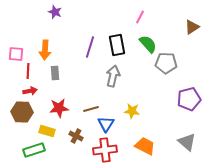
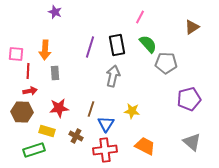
brown line: rotated 56 degrees counterclockwise
gray triangle: moved 5 px right
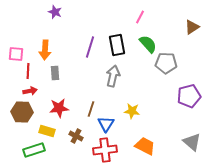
purple pentagon: moved 3 px up
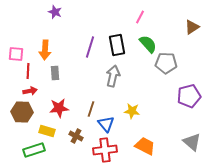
blue triangle: rotated 12 degrees counterclockwise
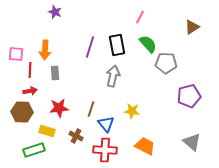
red line: moved 2 px right, 1 px up
red cross: rotated 10 degrees clockwise
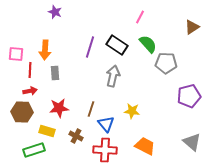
black rectangle: rotated 45 degrees counterclockwise
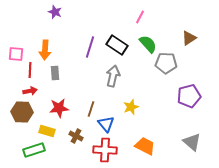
brown triangle: moved 3 px left, 11 px down
yellow star: moved 1 px left, 4 px up; rotated 28 degrees counterclockwise
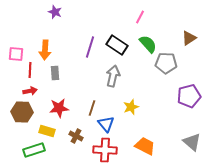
brown line: moved 1 px right, 1 px up
